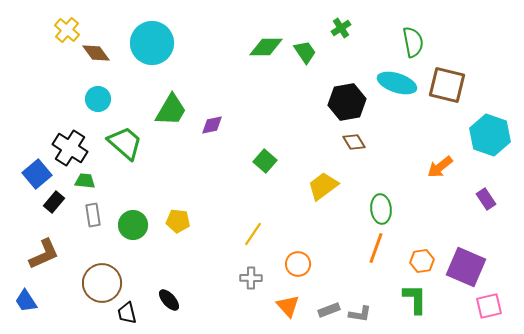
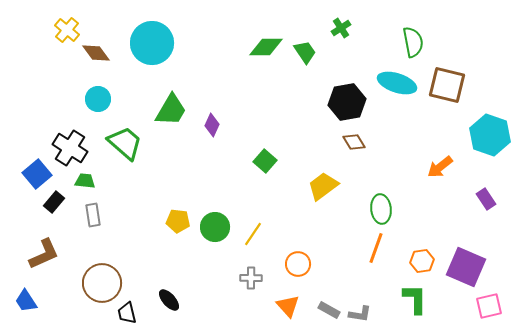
purple diamond at (212, 125): rotated 55 degrees counterclockwise
green circle at (133, 225): moved 82 px right, 2 px down
gray rectangle at (329, 310): rotated 50 degrees clockwise
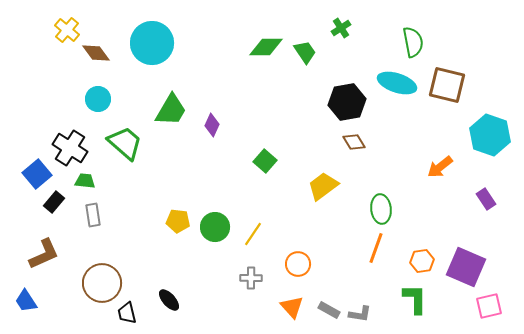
orange triangle at (288, 306): moved 4 px right, 1 px down
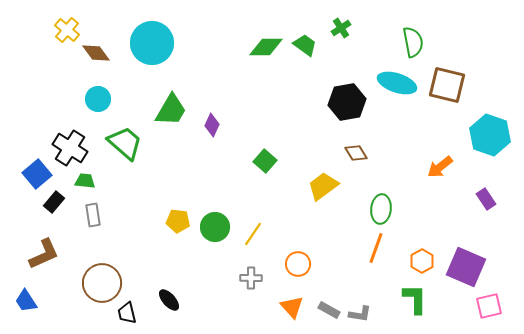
green trapezoid at (305, 52): moved 7 px up; rotated 20 degrees counterclockwise
brown diamond at (354, 142): moved 2 px right, 11 px down
green ellipse at (381, 209): rotated 12 degrees clockwise
orange hexagon at (422, 261): rotated 20 degrees counterclockwise
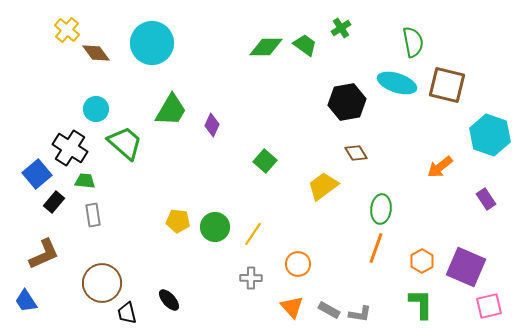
cyan circle at (98, 99): moved 2 px left, 10 px down
green L-shape at (415, 299): moved 6 px right, 5 px down
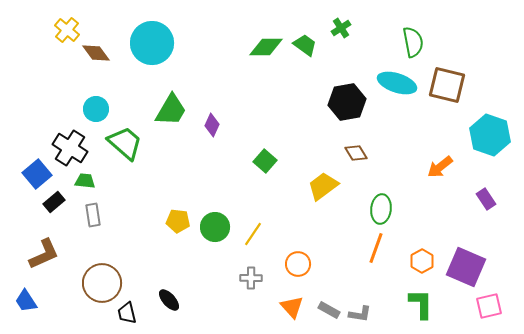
black rectangle at (54, 202): rotated 10 degrees clockwise
